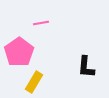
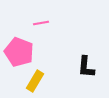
pink pentagon: rotated 16 degrees counterclockwise
yellow rectangle: moved 1 px right, 1 px up
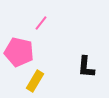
pink line: rotated 42 degrees counterclockwise
pink pentagon: rotated 8 degrees counterclockwise
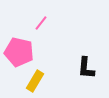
black L-shape: moved 1 px down
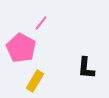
pink pentagon: moved 2 px right, 4 px up; rotated 16 degrees clockwise
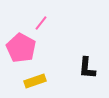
black L-shape: moved 1 px right
yellow rectangle: rotated 40 degrees clockwise
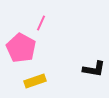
pink line: rotated 14 degrees counterclockwise
black L-shape: moved 7 px right, 1 px down; rotated 85 degrees counterclockwise
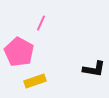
pink pentagon: moved 2 px left, 4 px down
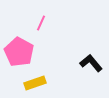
black L-shape: moved 3 px left, 6 px up; rotated 140 degrees counterclockwise
yellow rectangle: moved 2 px down
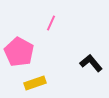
pink line: moved 10 px right
